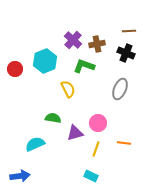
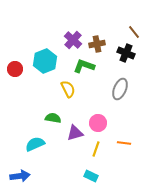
brown line: moved 5 px right, 1 px down; rotated 56 degrees clockwise
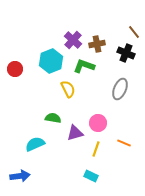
cyan hexagon: moved 6 px right
orange line: rotated 16 degrees clockwise
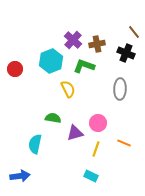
gray ellipse: rotated 20 degrees counterclockwise
cyan semicircle: rotated 54 degrees counterclockwise
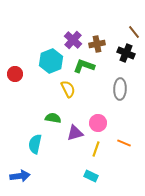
red circle: moved 5 px down
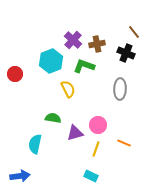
pink circle: moved 2 px down
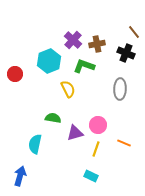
cyan hexagon: moved 2 px left
blue arrow: rotated 66 degrees counterclockwise
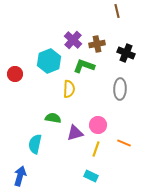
brown line: moved 17 px left, 21 px up; rotated 24 degrees clockwise
yellow semicircle: moved 1 px right; rotated 30 degrees clockwise
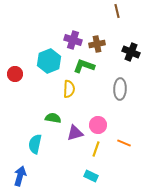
purple cross: rotated 24 degrees counterclockwise
black cross: moved 5 px right, 1 px up
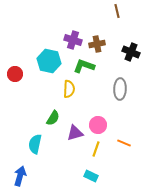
cyan hexagon: rotated 25 degrees counterclockwise
green semicircle: rotated 112 degrees clockwise
